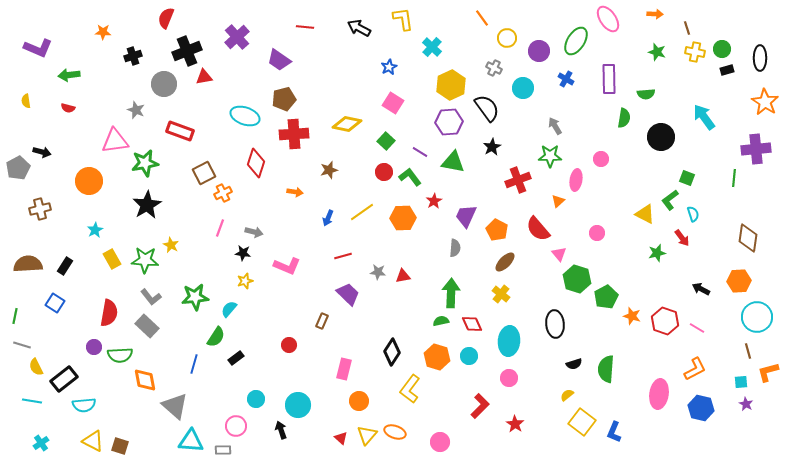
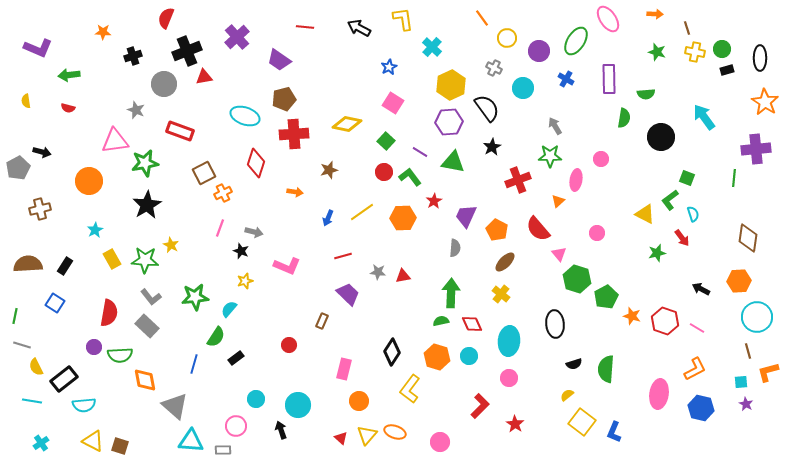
black star at (243, 253): moved 2 px left, 2 px up; rotated 14 degrees clockwise
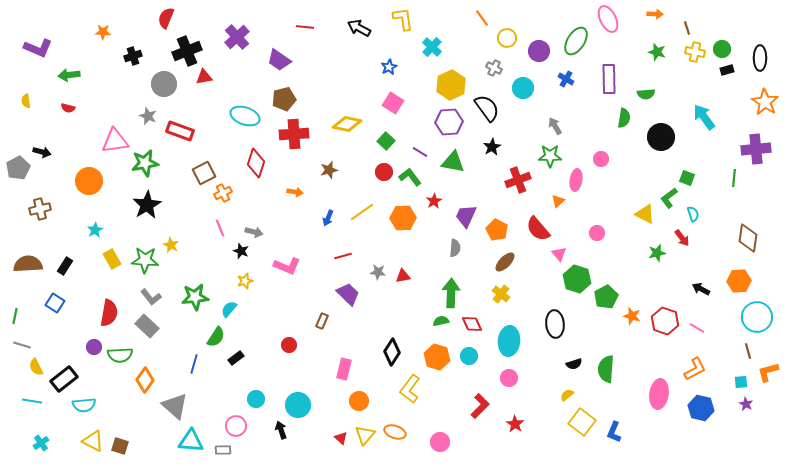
pink ellipse at (608, 19): rotated 8 degrees clockwise
gray star at (136, 110): moved 12 px right, 6 px down
green L-shape at (670, 200): moved 1 px left, 2 px up
pink line at (220, 228): rotated 42 degrees counterclockwise
orange diamond at (145, 380): rotated 45 degrees clockwise
yellow triangle at (367, 435): moved 2 px left
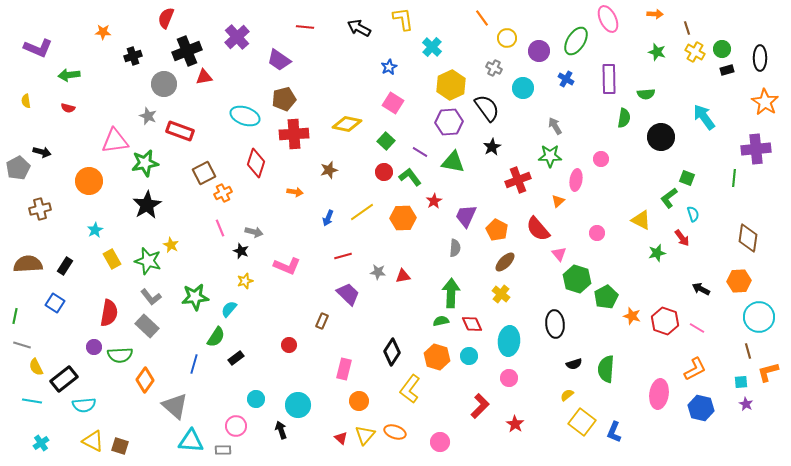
yellow cross at (695, 52): rotated 18 degrees clockwise
yellow triangle at (645, 214): moved 4 px left, 6 px down
green star at (145, 260): moved 3 px right, 1 px down; rotated 12 degrees clockwise
cyan circle at (757, 317): moved 2 px right
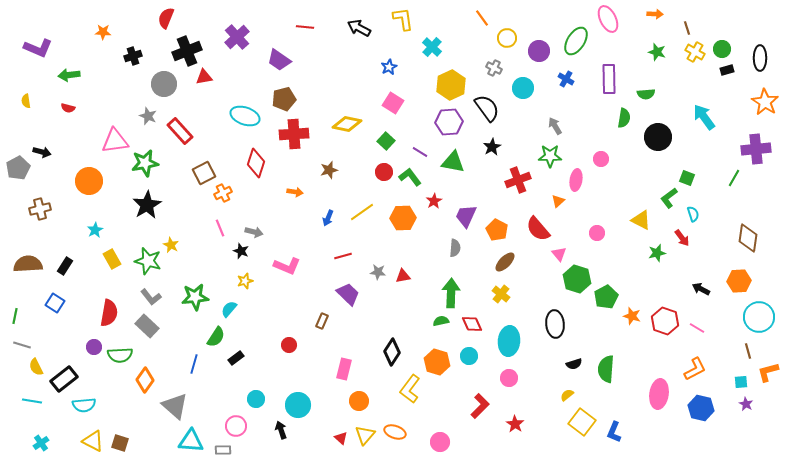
red rectangle at (180, 131): rotated 28 degrees clockwise
black circle at (661, 137): moved 3 px left
green line at (734, 178): rotated 24 degrees clockwise
orange hexagon at (437, 357): moved 5 px down
brown square at (120, 446): moved 3 px up
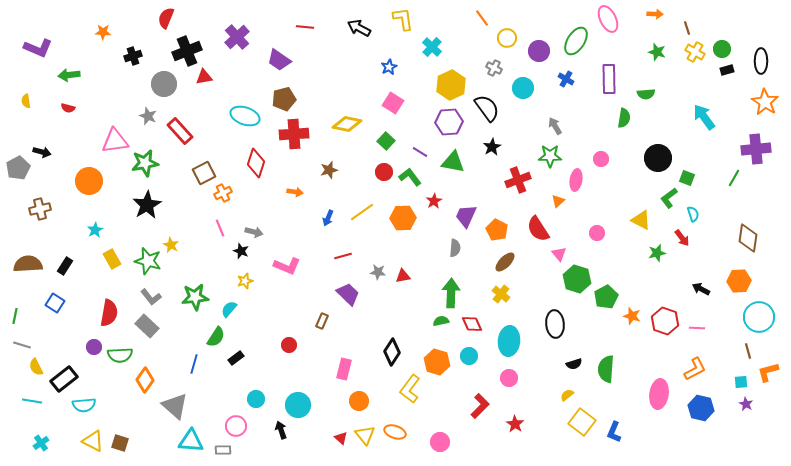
black ellipse at (760, 58): moved 1 px right, 3 px down
black circle at (658, 137): moved 21 px down
red semicircle at (538, 229): rotated 8 degrees clockwise
pink line at (697, 328): rotated 28 degrees counterclockwise
yellow triangle at (365, 435): rotated 20 degrees counterclockwise
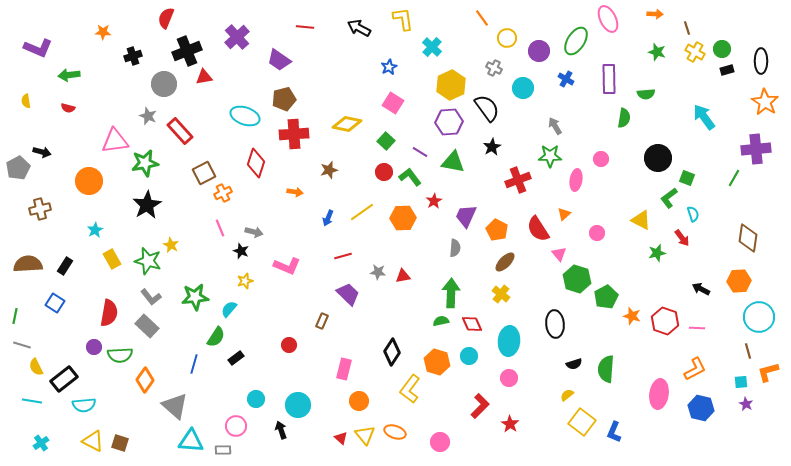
orange triangle at (558, 201): moved 6 px right, 13 px down
red star at (515, 424): moved 5 px left
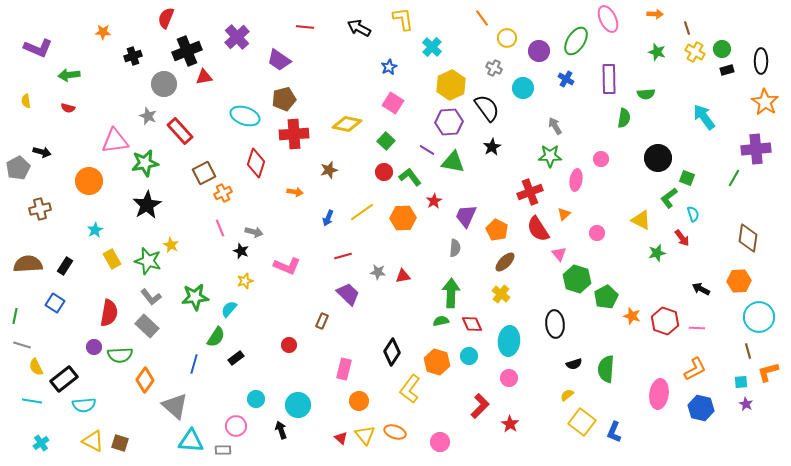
purple line at (420, 152): moved 7 px right, 2 px up
red cross at (518, 180): moved 12 px right, 12 px down
